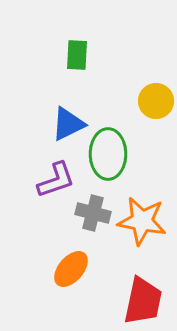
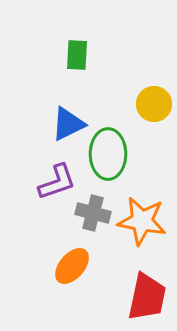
yellow circle: moved 2 px left, 3 px down
purple L-shape: moved 1 px right, 2 px down
orange ellipse: moved 1 px right, 3 px up
red trapezoid: moved 4 px right, 4 px up
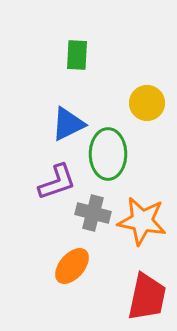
yellow circle: moved 7 px left, 1 px up
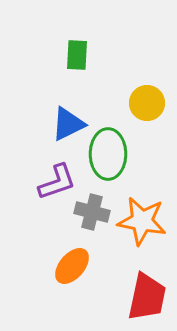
gray cross: moved 1 px left, 1 px up
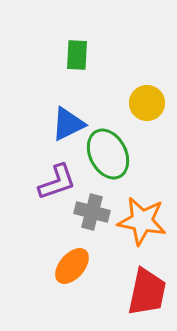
green ellipse: rotated 27 degrees counterclockwise
red trapezoid: moved 5 px up
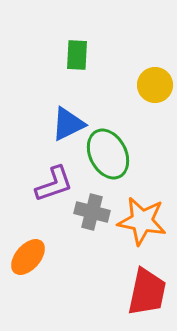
yellow circle: moved 8 px right, 18 px up
purple L-shape: moved 3 px left, 2 px down
orange ellipse: moved 44 px left, 9 px up
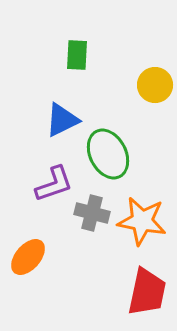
blue triangle: moved 6 px left, 4 px up
gray cross: moved 1 px down
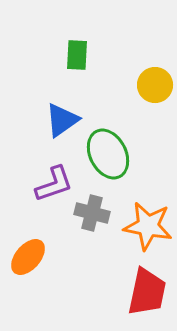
blue triangle: rotated 9 degrees counterclockwise
orange star: moved 6 px right, 5 px down
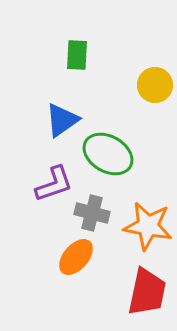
green ellipse: rotated 33 degrees counterclockwise
orange ellipse: moved 48 px right
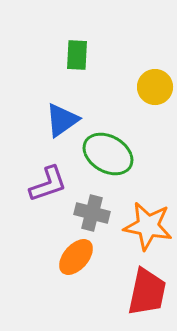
yellow circle: moved 2 px down
purple L-shape: moved 6 px left
